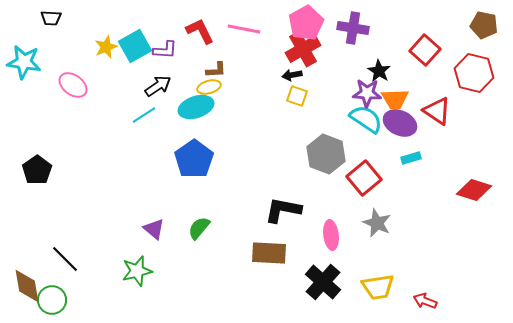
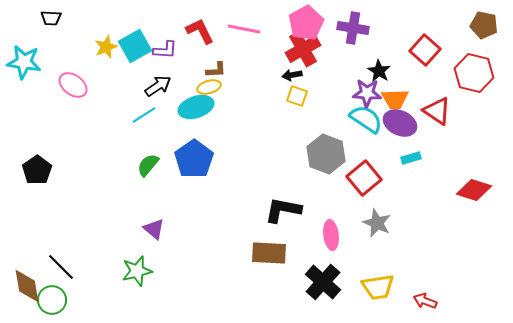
green semicircle at (199, 228): moved 51 px left, 63 px up
black line at (65, 259): moved 4 px left, 8 px down
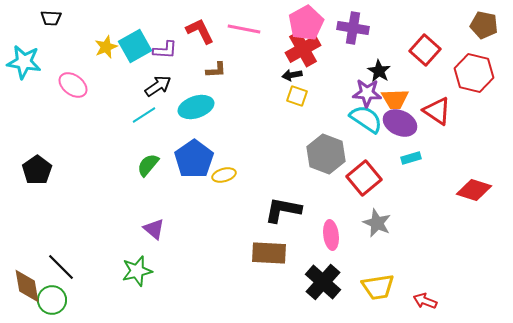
yellow ellipse at (209, 87): moved 15 px right, 88 px down
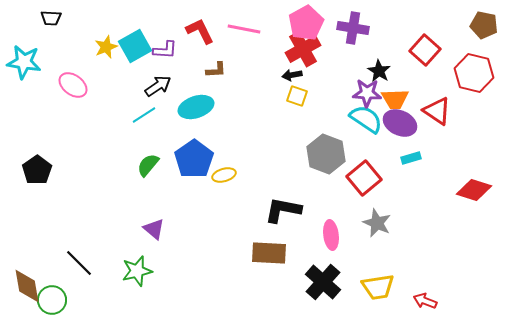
black line at (61, 267): moved 18 px right, 4 px up
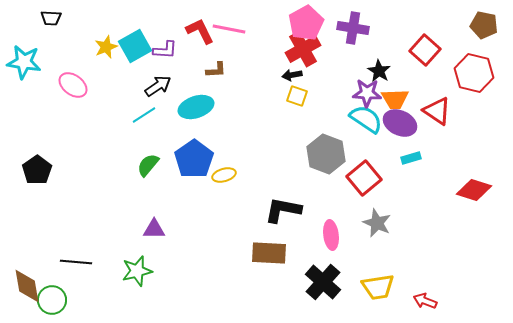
pink line at (244, 29): moved 15 px left
purple triangle at (154, 229): rotated 40 degrees counterclockwise
black line at (79, 263): moved 3 px left, 1 px up; rotated 40 degrees counterclockwise
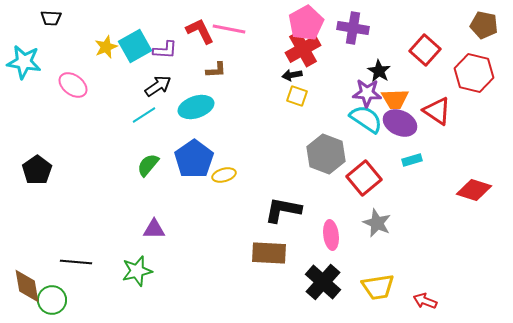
cyan rectangle at (411, 158): moved 1 px right, 2 px down
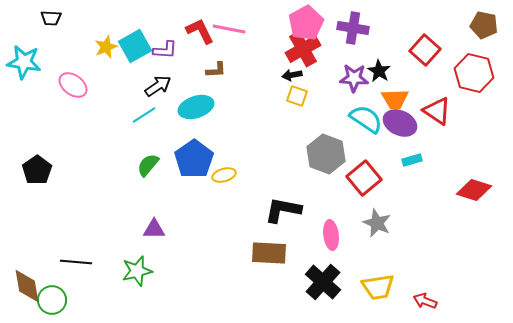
purple star at (367, 93): moved 13 px left, 15 px up
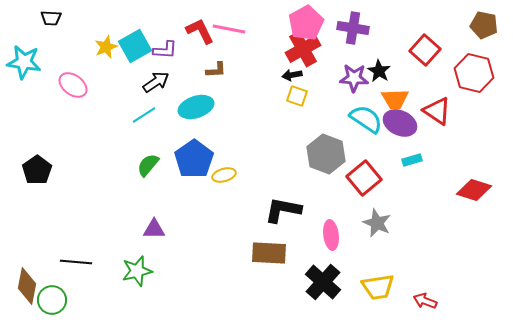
black arrow at (158, 86): moved 2 px left, 4 px up
brown diamond at (27, 286): rotated 21 degrees clockwise
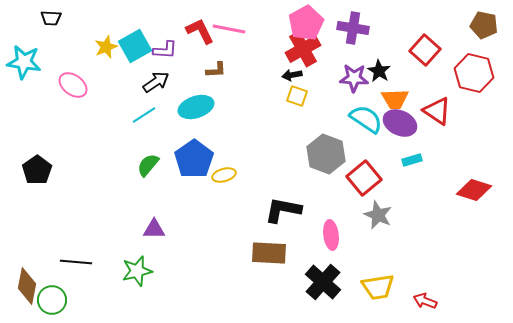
gray star at (377, 223): moved 1 px right, 8 px up
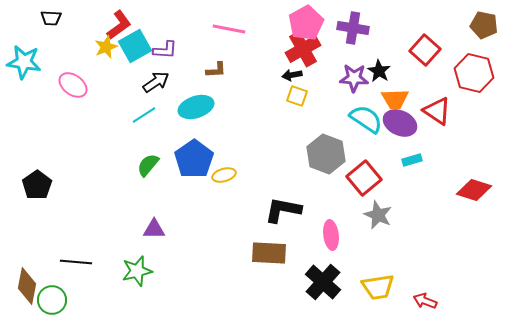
red L-shape at (200, 31): moved 81 px left, 6 px up; rotated 80 degrees clockwise
black pentagon at (37, 170): moved 15 px down
